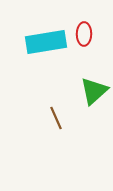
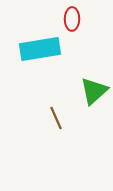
red ellipse: moved 12 px left, 15 px up
cyan rectangle: moved 6 px left, 7 px down
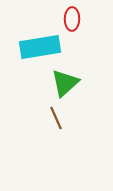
cyan rectangle: moved 2 px up
green triangle: moved 29 px left, 8 px up
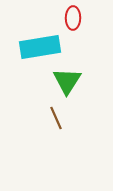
red ellipse: moved 1 px right, 1 px up
green triangle: moved 2 px right, 2 px up; rotated 16 degrees counterclockwise
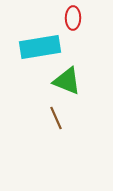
green triangle: rotated 40 degrees counterclockwise
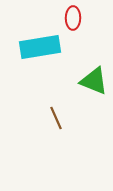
green triangle: moved 27 px right
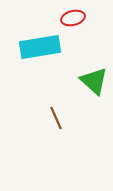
red ellipse: rotated 75 degrees clockwise
green triangle: rotated 20 degrees clockwise
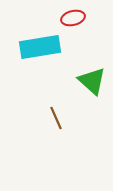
green triangle: moved 2 px left
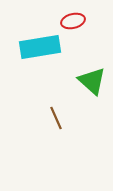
red ellipse: moved 3 px down
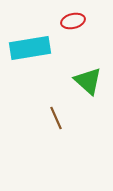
cyan rectangle: moved 10 px left, 1 px down
green triangle: moved 4 px left
